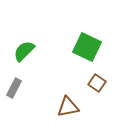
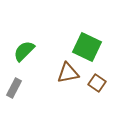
brown triangle: moved 34 px up
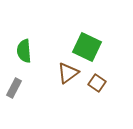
green semicircle: rotated 50 degrees counterclockwise
brown triangle: rotated 25 degrees counterclockwise
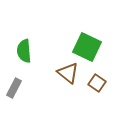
brown triangle: rotated 45 degrees counterclockwise
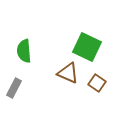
brown triangle: rotated 15 degrees counterclockwise
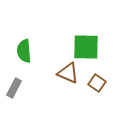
green square: moved 1 px left; rotated 24 degrees counterclockwise
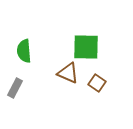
gray rectangle: moved 1 px right
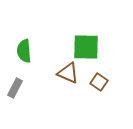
brown square: moved 2 px right, 1 px up
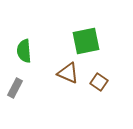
green square: moved 6 px up; rotated 12 degrees counterclockwise
